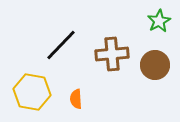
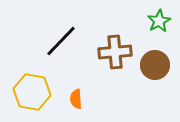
black line: moved 4 px up
brown cross: moved 3 px right, 2 px up
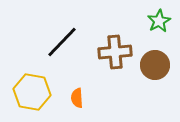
black line: moved 1 px right, 1 px down
orange semicircle: moved 1 px right, 1 px up
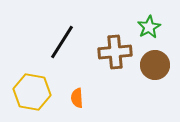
green star: moved 10 px left, 6 px down
black line: rotated 12 degrees counterclockwise
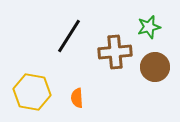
green star: rotated 15 degrees clockwise
black line: moved 7 px right, 6 px up
brown circle: moved 2 px down
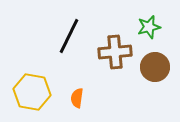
black line: rotated 6 degrees counterclockwise
orange semicircle: rotated 12 degrees clockwise
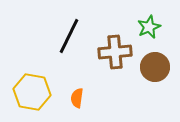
green star: rotated 10 degrees counterclockwise
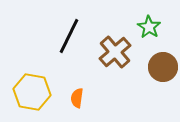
green star: rotated 15 degrees counterclockwise
brown cross: rotated 36 degrees counterclockwise
brown circle: moved 8 px right
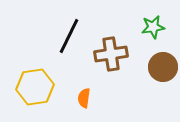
green star: moved 4 px right; rotated 30 degrees clockwise
brown cross: moved 4 px left, 2 px down; rotated 32 degrees clockwise
yellow hexagon: moved 3 px right, 5 px up; rotated 18 degrees counterclockwise
orange semicircle: moved 7 px right
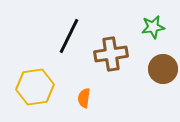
brown circle: moved 2 px down
